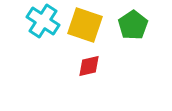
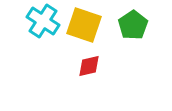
yellow square: moved 1 px left
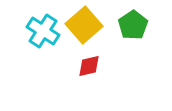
cyan cross: moved 10 px down
yellow square: rotated 30 degrees clockwise
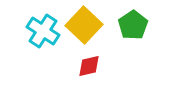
yellow square: rotated 6 degrees counterclockwise
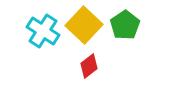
green pentagon: moved 8 px left
red diamond: rotated 25 degrees counterclockwise
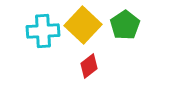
yellow square: moved 1 px left
cyan cross: rotated 36 degrees counterclockwise
